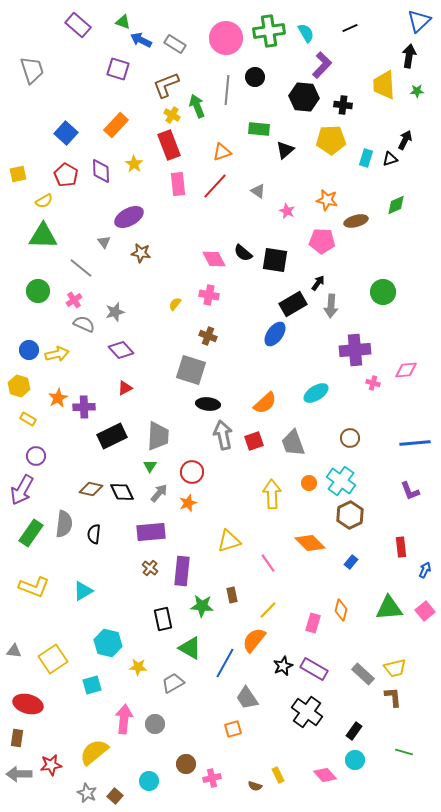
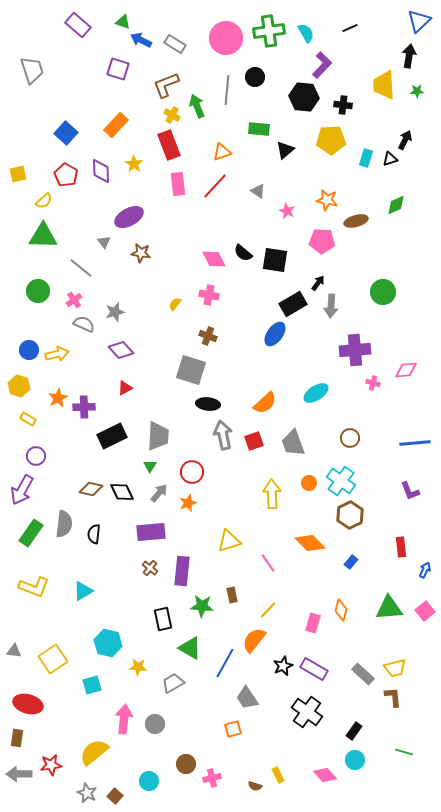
yellow semicircle at (44, 201): rotated 12 degrees counterclockwise
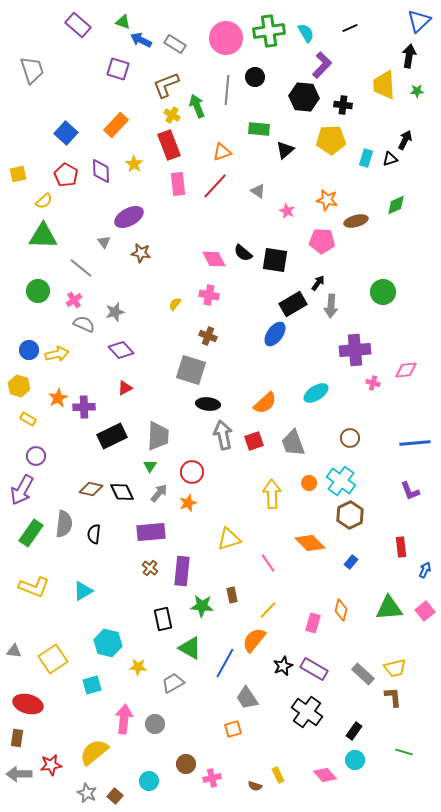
yellow triangle at (229, 541): moved 2 px up
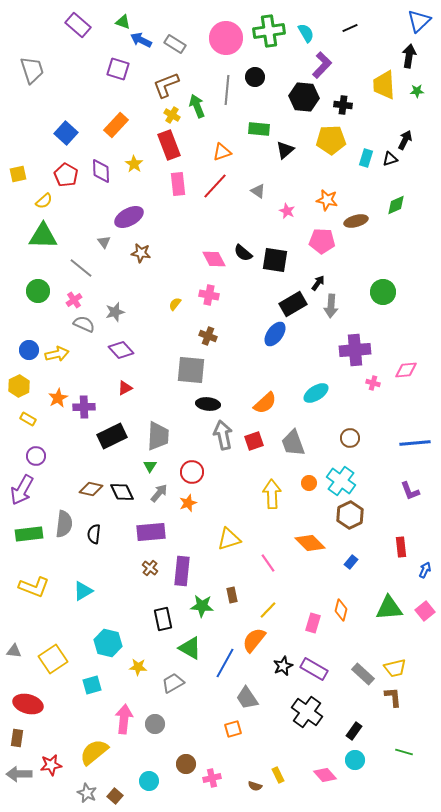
gray square at (191, 370): rotated 12 degrees counterclockwise
yellow hexagon at (19, 386): rotated 15 degrees clockwise
green rectangle at (31, 533): moved 2 px left, 1 px down; rotated 48 degrees clockwise
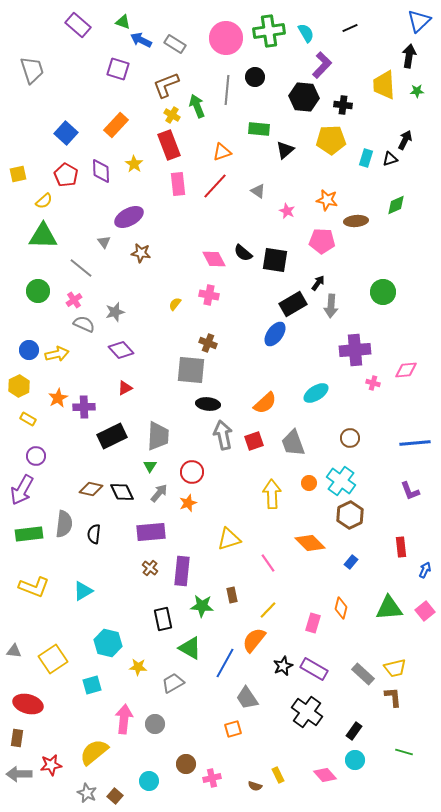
brown ellipse at (356, 221): rotated 10 degrees clockwise
brown cross at (208, 336): moved 7 px down
orange diamond at (341, 610): moved 2 px up
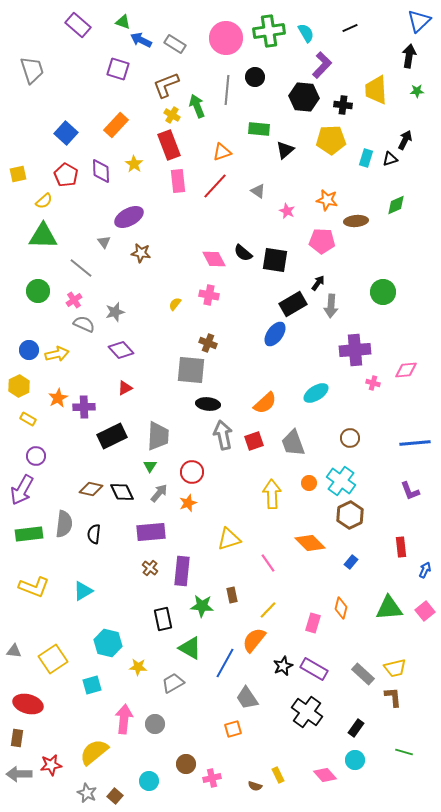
yellow trapezoid at (384, 85): moved 8 px left, 5 px down
pink rectangle at (178, 184): moved 3 px up
black rectangle at (354, 731): moved 2 px right, 3 px up
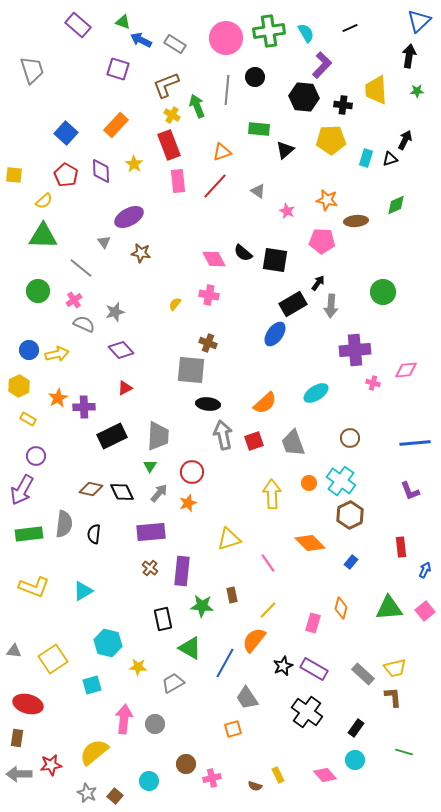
yellow square at (18, 174): moved 4 px left, 1 px down; rotated 18 degrees clockwise
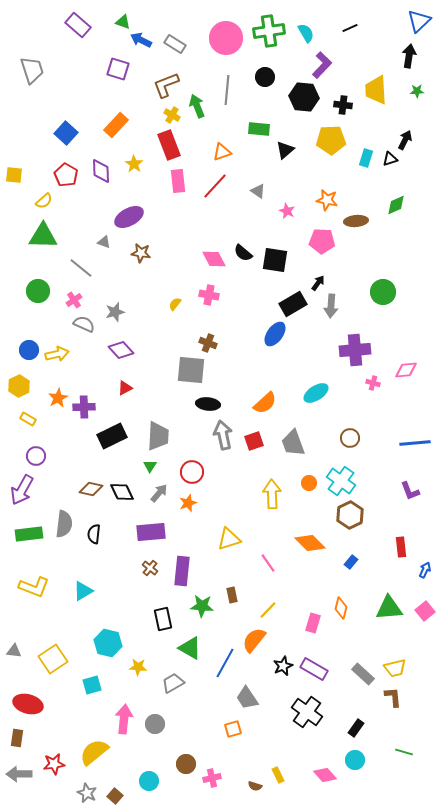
black circle at (255, 77): moved 10 px right
gray triangle at (104, 242): rotated 32 degrees counterclockwise
red star at (51, 765): moved 3 px right, 1 px up
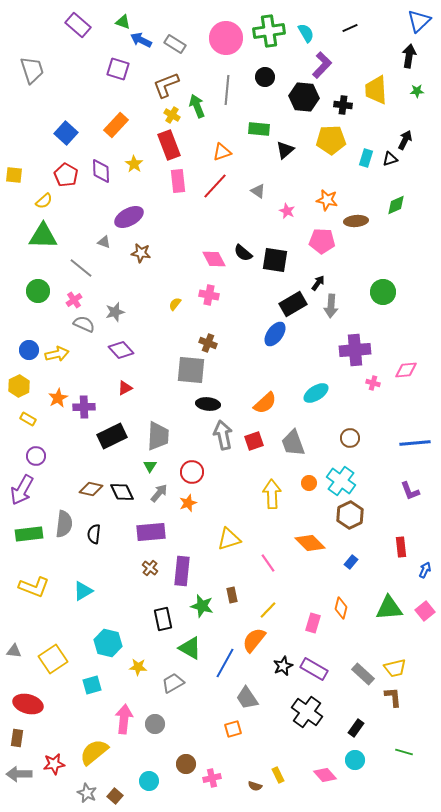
green star at (202, 606): rotated 10 degrees clockwise
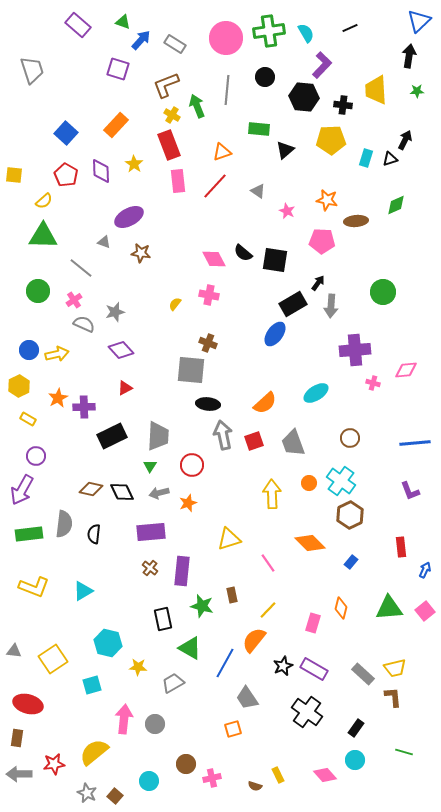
blue arrow at (141, 40): rotated 105 degrees clockwise
red circle at (192, 472): moved 7 px up
gray arrow at (159, 493): rotated 144 degrees counterclockwise
